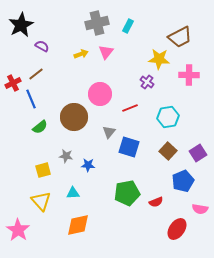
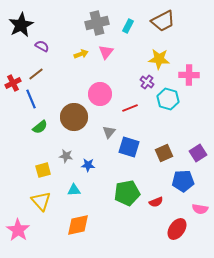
brown trapezoid: moved 17 px left, 16 px up
cyan hexagon: moved 18 px up; rotated 25 degrees clockwise
brown square: moved 4 px left, 2 px down; rotated 24 degrees clockwise
blue pentagon: rotated 20 degrees clockwise
cyan triangle: moved 1 px right, 3 px up
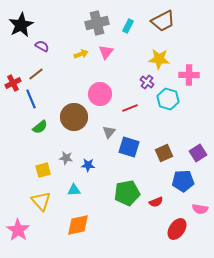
gray star: moved 2 px down
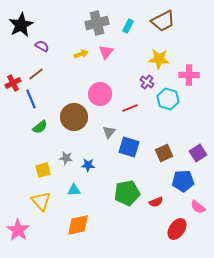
pink semicircle: moved 2 px left, 2 px up; rotated 28 degrees clockwise
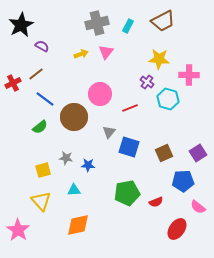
blue line: moved 14 px right; rotated 30 degrees counterclockwise
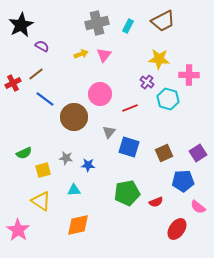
pink triangle: moved 2 px left, 3 px down
green semicircle: moved 16 px left, 26 px down; rotated 14 degrees clockwise
yellow triangle: rotated 15 degrees counterclockwise
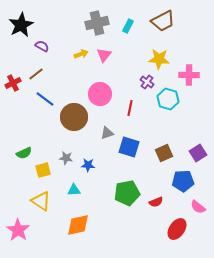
red line: rotated 56 degrees counterclockwise
gray triangle: moved 2 px left, 1 px down; rotated 32 degrees clockwise
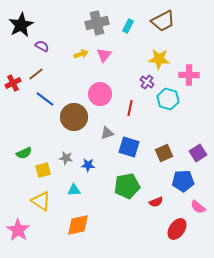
green pentagon: moved 7 px up
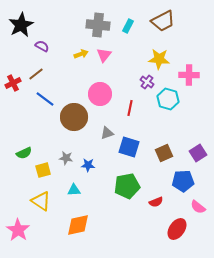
gray cross: moved 1 px right, 2 px down; rotated 20 degrees clockwise
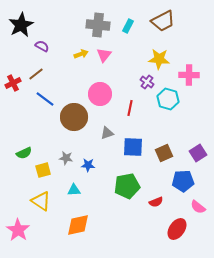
blue square: moved 4 px right; rotated 15 degrees counterclockwise
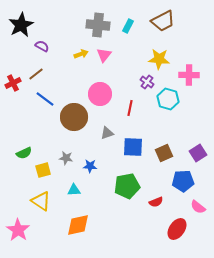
blue star: moved 2 px right, 1 px down
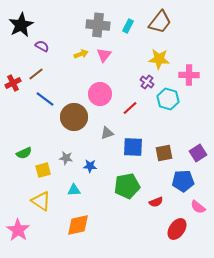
brown trapezoid: moved 3 px left, 1 px down; rotated 25 degrees counterclockwise
red line: rotated 35 degrees clockwise
brown square: rotated 12 degrees clockwise
